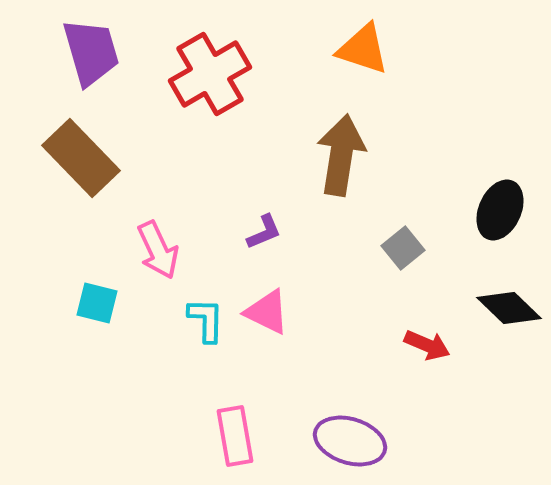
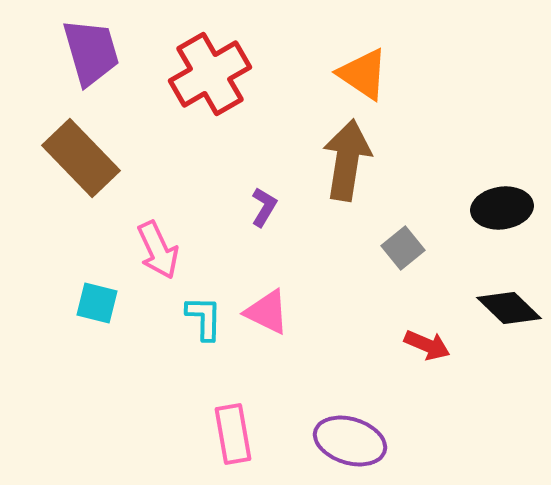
orange triangle: moved 25 px down; rotated 16 degrees clockwise
brown arrow: moved 6 px right, 5 px down
black ellipse: moved 2 px right, 2 px up; rotated 58 degrees clockwise
purple L-shape: moved 25 px up; rotated 36 degrees counterclockwise
cyan L-shape: moved 2 px left, 2 px up
pink rectangle: moved 2 px left, 2 px up
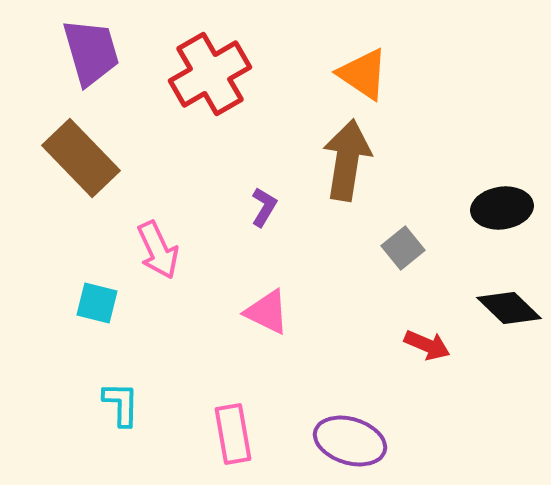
cyan L-shape: moved 83 px left, 86 px down
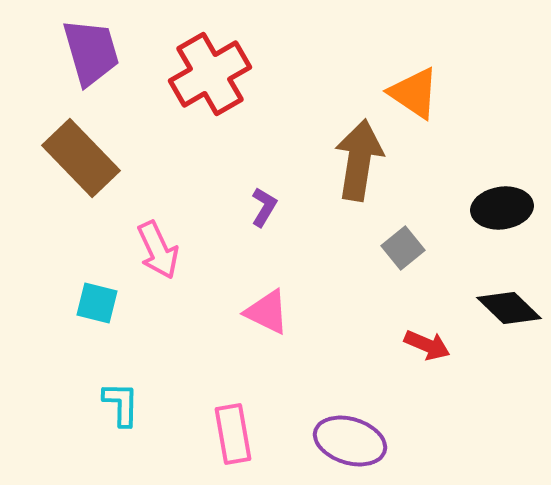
orange triangle: moved 51 px right, 19 px down
brown arrow: moved 12 px right
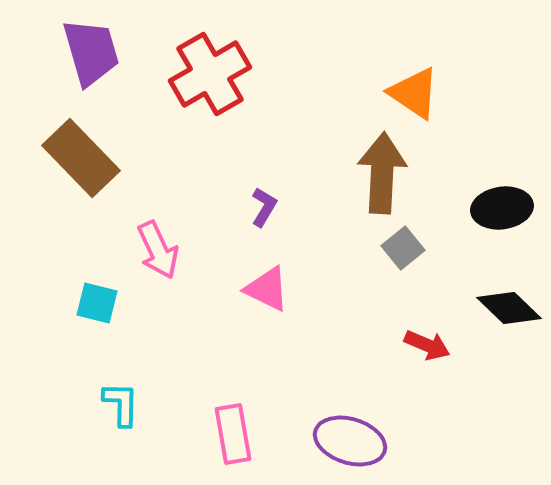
brown arrow: moved 23 px right, 13 px down; rotated 6 degrees counterclockwise
pink triangle: moved 23 px up
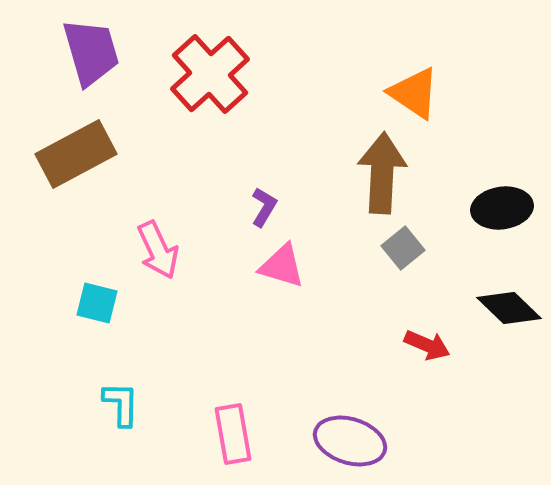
red cross: rotated 12 degrees counterclockwise
brown rectangle: moved 5 px left, 4 px up; rotated 74 degrees counterclockwise
pink triangle: moved 15 px right, 23 px up; rotated 9 degrees counterclockwise
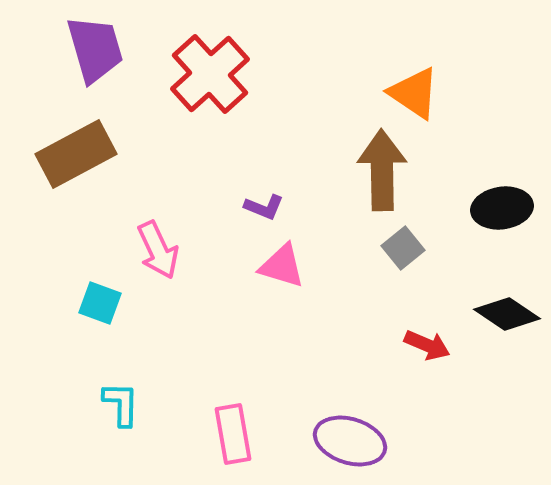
purple trapezoid: moved 4 px right, 3 px up
brown arrow: moved 3 px up; rotated 4 degrees counterclockwise
purple L-shape: rotated 81 degrees clockwise
cyan square: moved 3 px right; rotated 6 degrees clockwise
black diamond: moved 2 px left, 6 px down; rotated 10 degrees counterclockwise
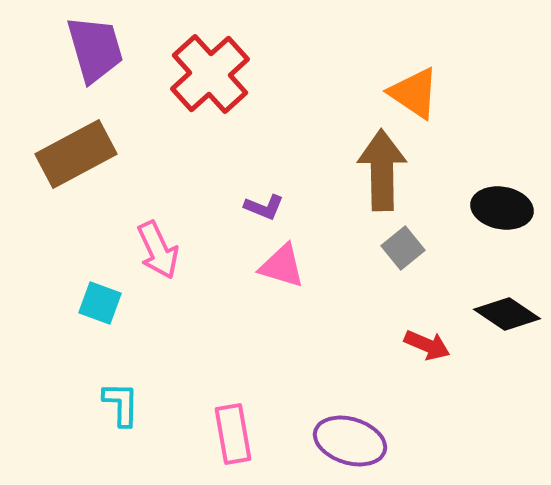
black ellipse: rotated 18 degrees clockwise
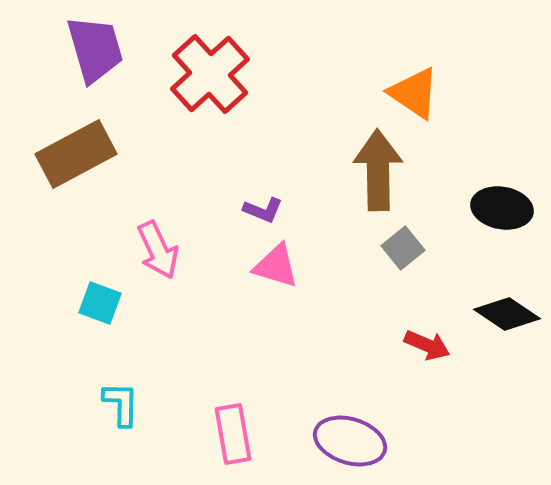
brown arrow: moved 4 px left
purple L-shape: moved 1 px left, 3 px down
pink triangle: moved 6 px left
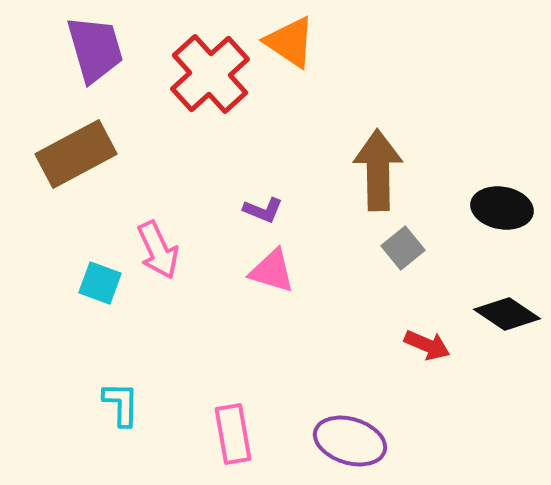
orange triangle: moved 124 px left, 51 px up
pink triangle: moved 4 px left, 5 px down
cyan square: moved 20 px up
